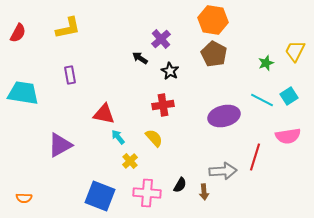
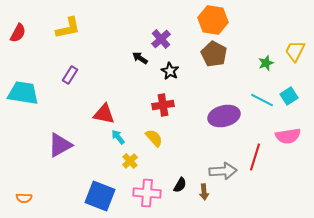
purple rectangle: rotated 42 degrees clockwise
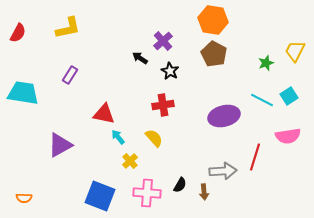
purple cross: moved 2 px right, 2 px down
